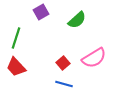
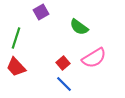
green semicircle: moved 2 px right, 7 px down; rotated 78 degrees clockwise
blue line: rotated 30 degrees clockwise
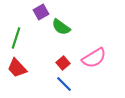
green semicircle: moved 18 px left
red trapezoid: moved 1 px right, 1 px down
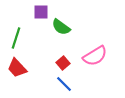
purple square: rotated 28 degrees clockwise
pink semicircle: moved 1 px right, 2 px up
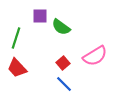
purple square: moved 1 px left, 4 px down
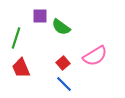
red trapezoid: moved 4 px right; rotated 20 degrees clockwise
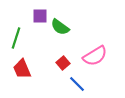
green semicircle: moved 1 px left
red trapezoid: moved 1 px right, 1 px down
blue line: moved 13 px right
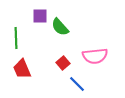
green semicircle: rotated 12 degrees clockwise
green line: rotated 20 degrees counterclockwise
pink semicircle: rotated 25 degrees clockwise
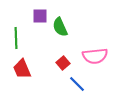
green semicircle: rotated 18 degrees clockwise
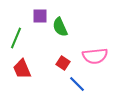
green line: rotated 25 degrees clockwise
red square: rotated 16 degrees counterclockwise
